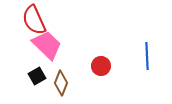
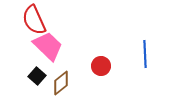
pink trapezoid: moved 1 px right, 1 px down
blue line: moved 2 px left, 2 px up
black square: rotated 18 degrees counterclockwise
brown diamond: rotated 30 degrees clockwise
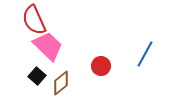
blue line: rotated 32 degrees clockwise
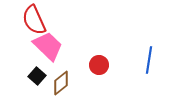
blue line: moved 4 px right, 6 px down; rotated 20 degrees counterclockwise
red circle: moved 2 px left, 1 px up
